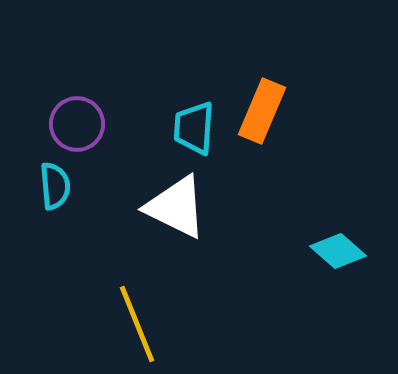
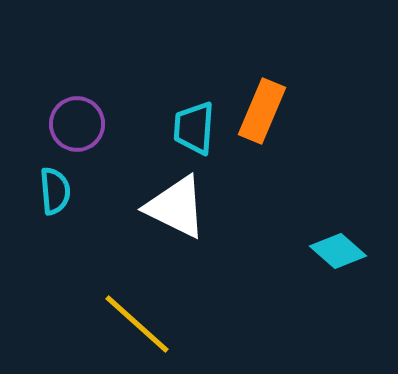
cyan semicircle: moved 5 px down
yellow line: rotated 26 degrees counterclockwise
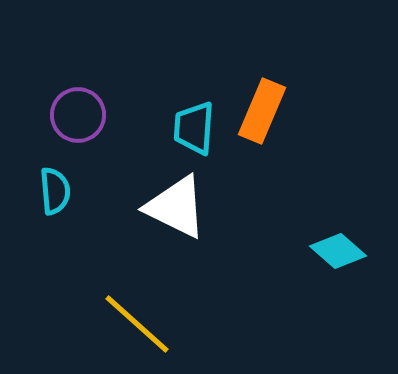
purple circle: moved 1 px right, 9 px up
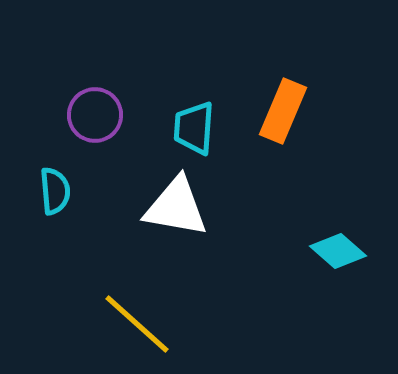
orange rectangle: moved 21 px right
purple circle: moved 17 px right
white triangle: rotated 16 degrees counterclockwise
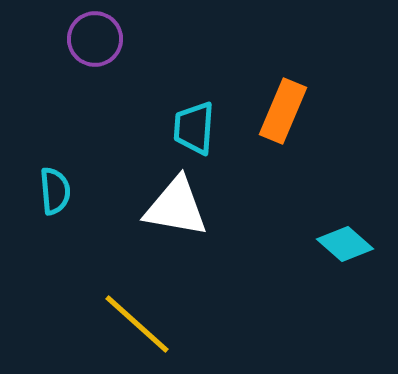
purple circle: moved 76 px up
cyan diamond: moved 7 px right, 7 px up
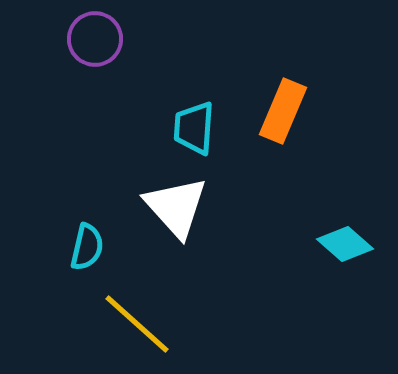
cyan semicircle: moved 32 px right, 56 px down; rotated 18 degrees clockwise
white triangle: rotated 38 degrees clockwise
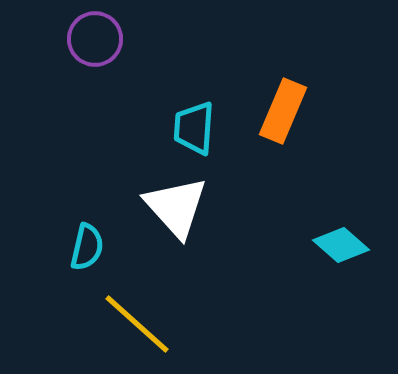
cyan diamond: moved 4 px left, 1 px down
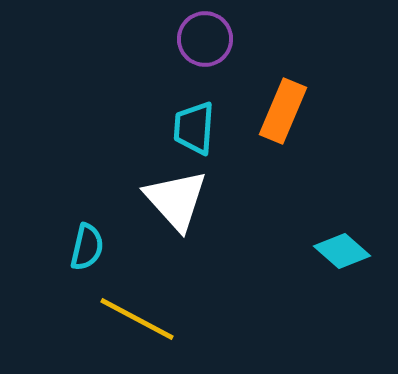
purple circle: moved 110 px right
white triangle: moved 7 px up
cyan diamond: moved 1 px right, 6 px down
yellow line: moved 5 px up; rotated 14 degrees counterclockwise
